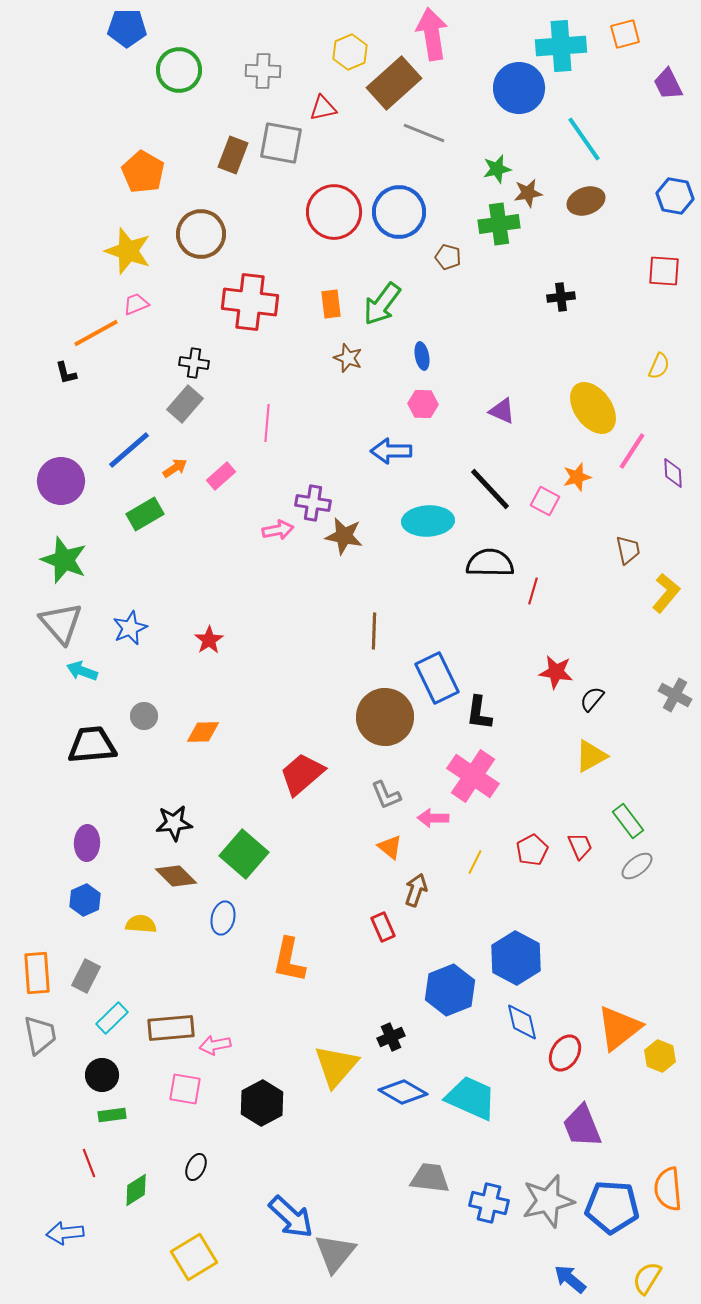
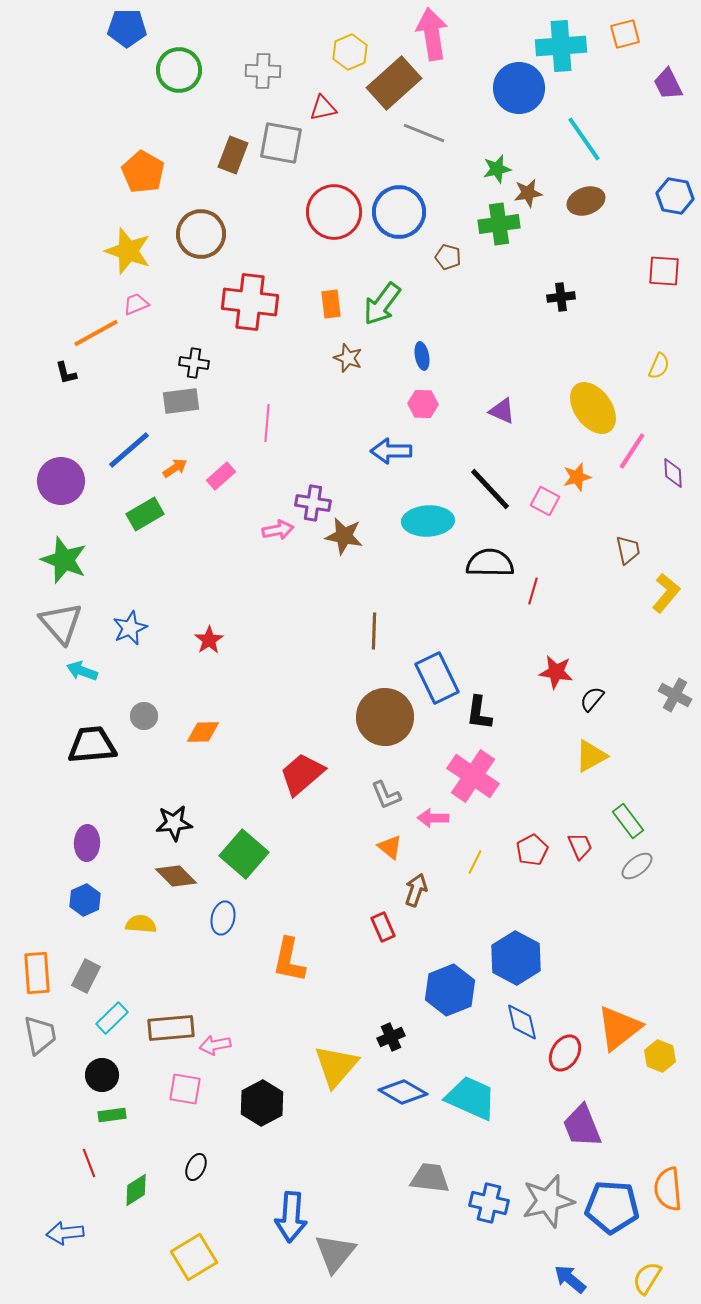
gray rectangle at (185, 404): moved 4 px left, 3 px up; rotated 42 degrees clockwise
blue arrow at (291, 1217): rotated 51 degrees clockwise
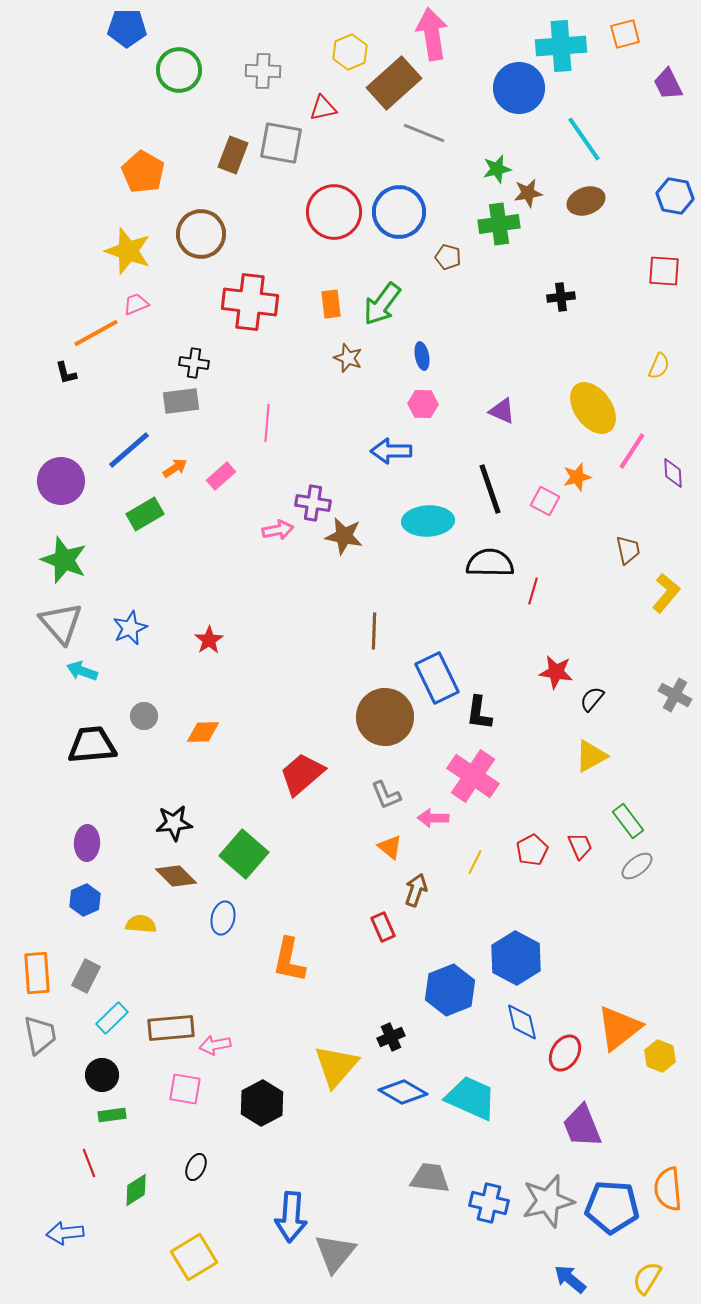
black line at (490, 489): rotated 24 degrees clockwise
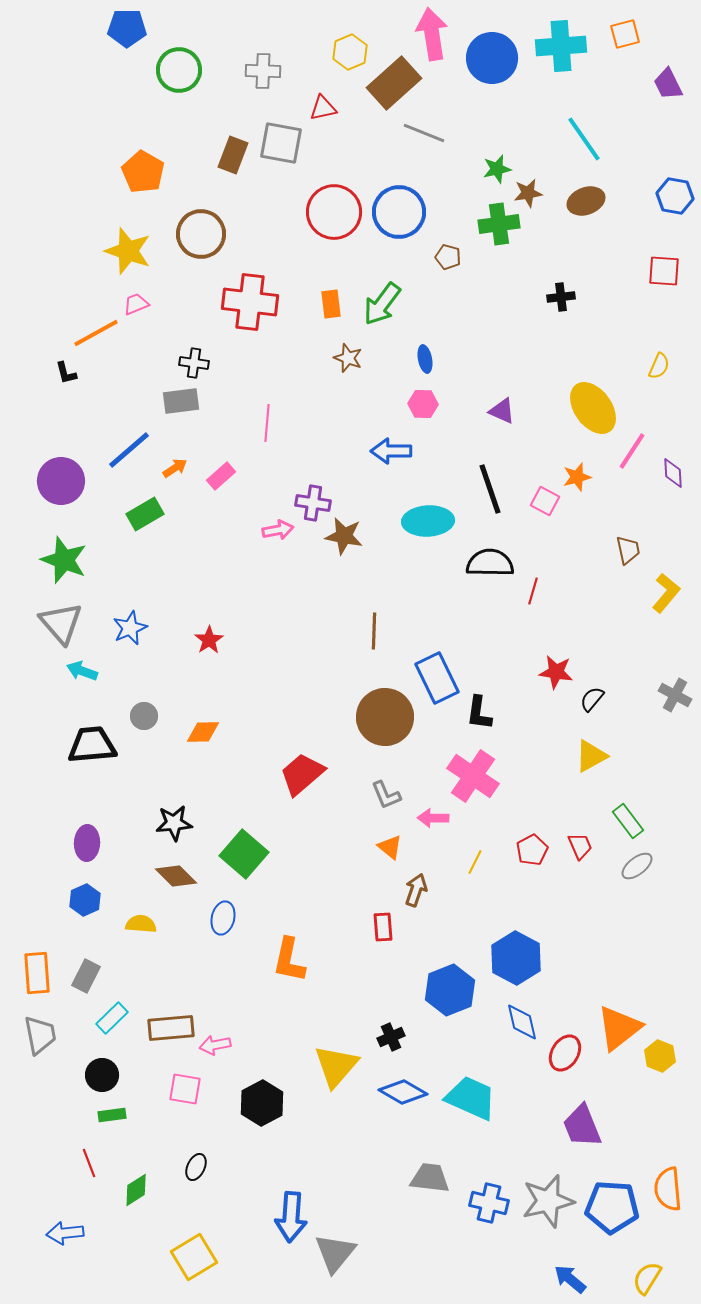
blue circle at (519, 88): moved 27 px left, 30 px up
blue ellipse at (422, 356): moved 3 px right, 3 px down
red rectangle at (383, 927): rotated 20 degrees clockwise
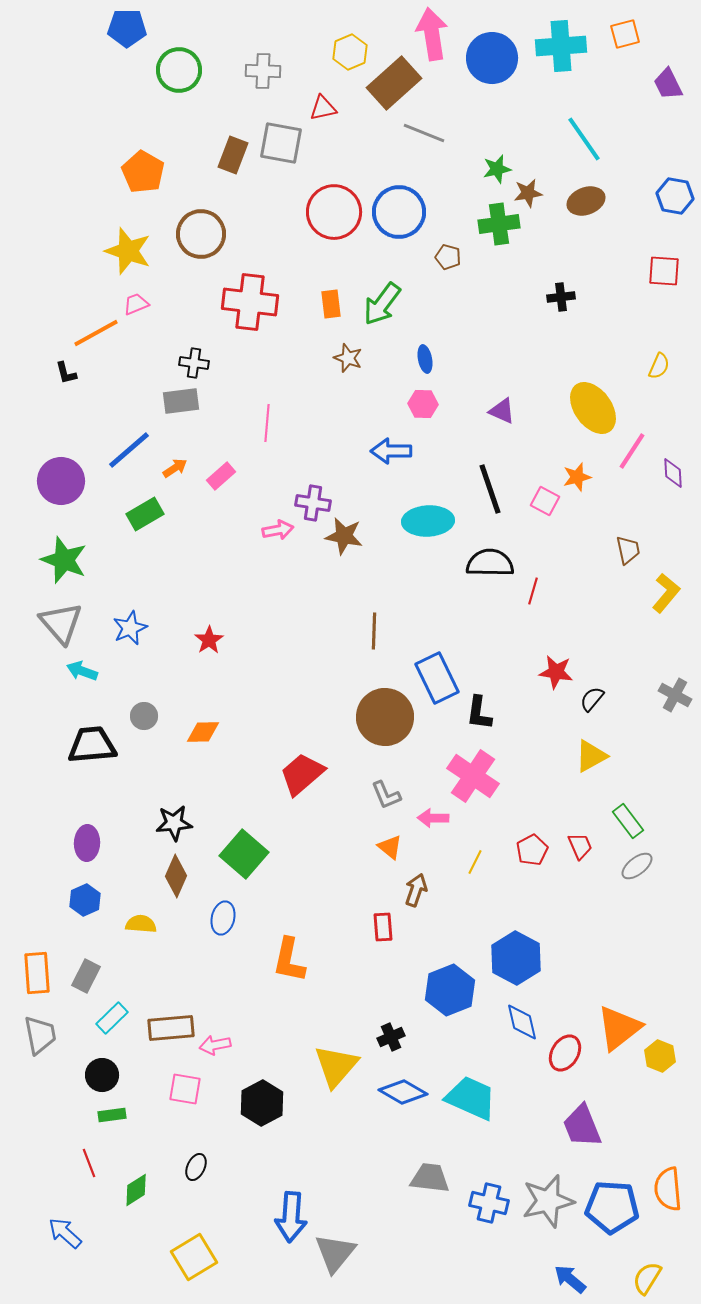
brown diamond at (176, 876): rotated 69 degrees clockwise
blue arrow at (65, 1233): rotated 48 degrees clockwise
